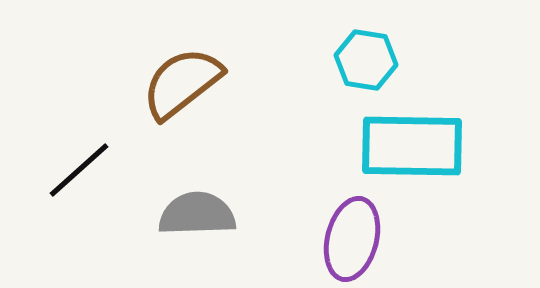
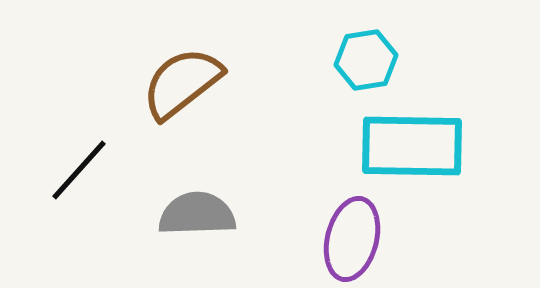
cyan hexagon: rotated 18 degrees counterclockwise
black line: rotated 6 degrees counterclockwise
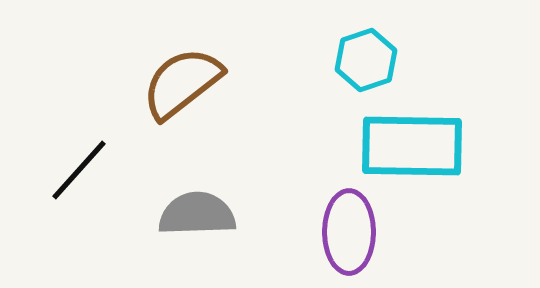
cyan hexagon: rotated 10 degrees counterclockwise
purple ellipse: moved 3 px left, 7 px up; rotated 14 degrees counterclockwise
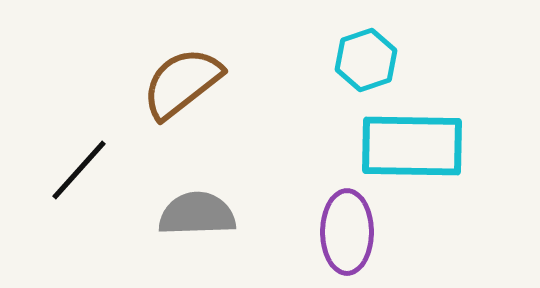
purple ellipse: moved 2 px left
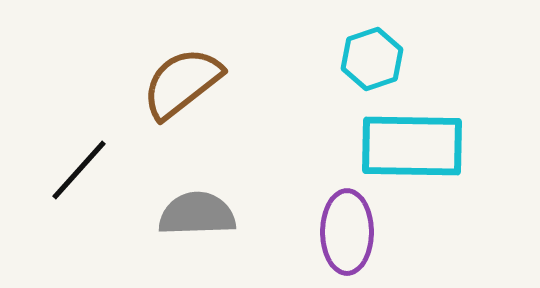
cyan hexagon: moved 6 px right, 1 px up
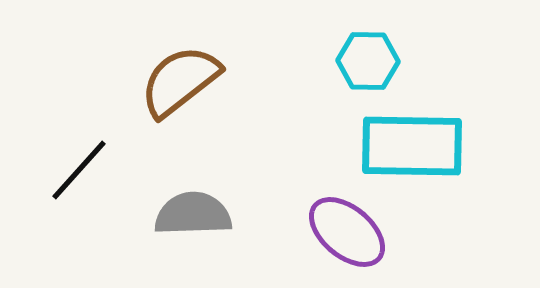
cyan hexagon: moved 4 px left, 2 px down; rotated 20 degrees clockwise
brown semicircle: moved 2 px left, 2 px up
gray semicircle: moved 4 px left
purple ellipse: rotated 50 degrees counterclockwise
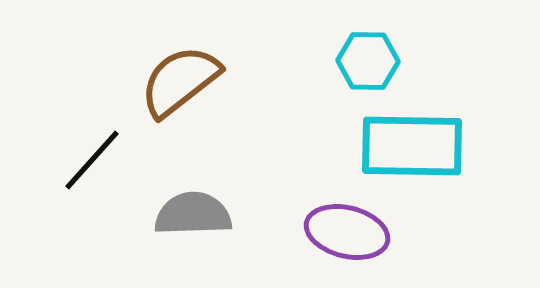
black line: moved 13 px right, 10 px up
purple ellipse: rotated 26 degrees counterclockwise
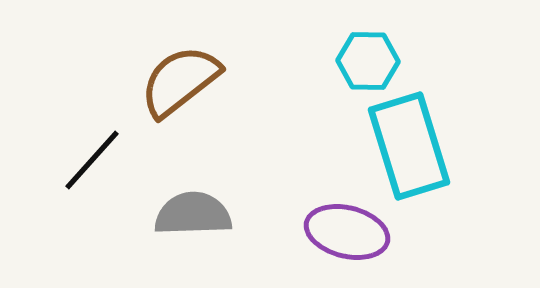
cyan rectangle: moved 3 px left; rotated 72 degrees clockwise
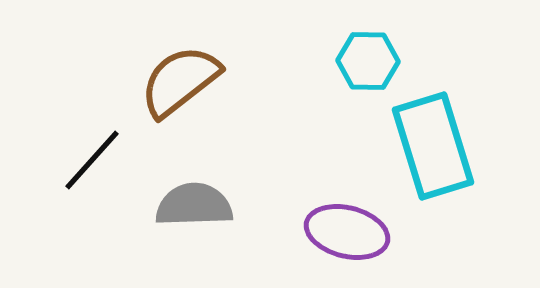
cyan rectangle: moved 24 px right
gray semicircle: moved 1 px right, 9 px up
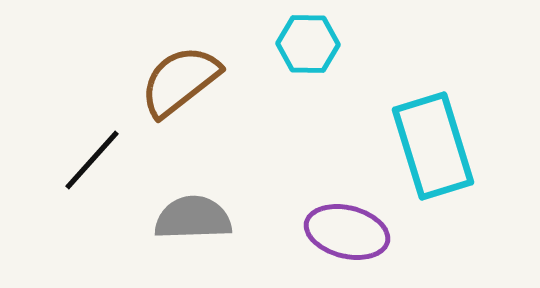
cyan hexagon: moved 60 px left, 17 px up
gray semicircle: moved 1 px left, 13 px down
